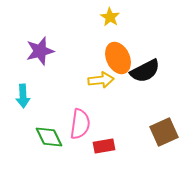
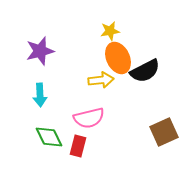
yellow star: moved 14 px down; rotated 30 degrees clockwise
cyan arrow: moved 17 px right, 1 px up
pink semicircle: moved 9 px right, 6 px up; rotated 68 degrees clockwise
red rectangle: moved 26 px left; rotated 65 degrees counterclockwise
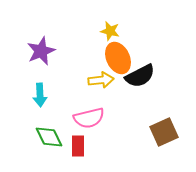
yellow star: rotated 24 degrees clockwise
purple star: moved 1 px right; rotated 8 degrees counterclockwise
black semicircle: moved 5 px left, 5 px down
red rectangle: rotated 15 degrees counterclockwise
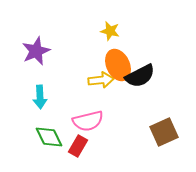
purple star: moved 5 px left
orange ellipse: moved 7 px down
cyan arrow: moved 2 px down
pink semicircle: moved 1 px left, 3 px down
red rectangle: rotated 30 degrees clockwise
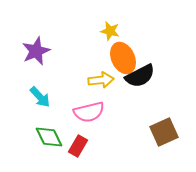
orange ellipse: moved 5 px right, 7 px up
cyan arrow: rotated 40 degrees counterclockwise
pink semicircle: moved 1 px right, 9 px up
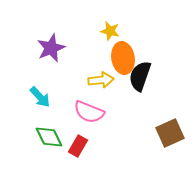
purple star: moved 15 px right, 3 px up
orange ellipse: rotated 16 degrees clockwise
black semicircle: rotated 136 degrees clockwise
pink semicircle: rotated 36 degrees clockwise
brown square: moved 6 px right, 1 px down
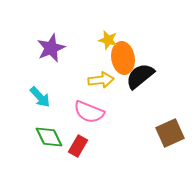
yellow star: moved 2 px left, 9 px down
black semicircle: rotated 32 degrees clockwise
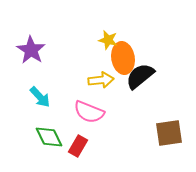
purple star: moved 20 px left, 2 px down; rotated 16 degrees counterclockwise
brown square: moved 1 px left; rotated 16 degrees clockwise
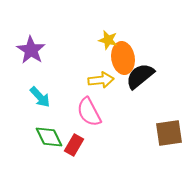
pink semicircle: rotated 40 degrees clockwise
red rectangle: moved 4 px left, 1 px up
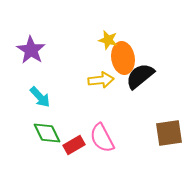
pink semicircle: moved 13 px right, 26 px down
green diamond: moved 2 px left, 4 px up
red rectangle: rotated 30 degrees clockwise
